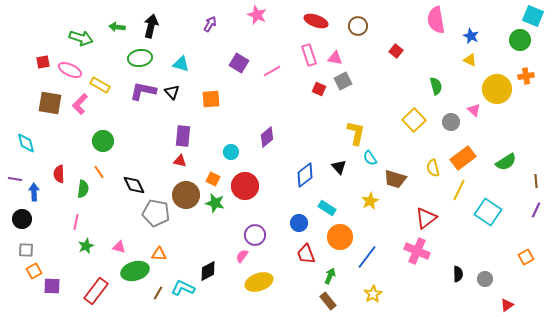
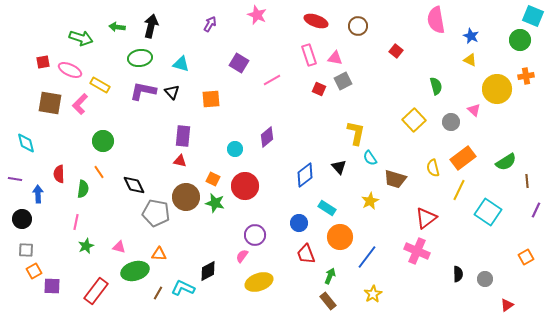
pink line at (272, 71): moved 9 px down
cyan circle at (231, 152): moved 4 px right, 3 px up
brown line at (536, 181): moved 9 px left
blue arrow at (34, 192): moved 4 px right, 2 px down
brown circle at (186, 195): moved 2 px down
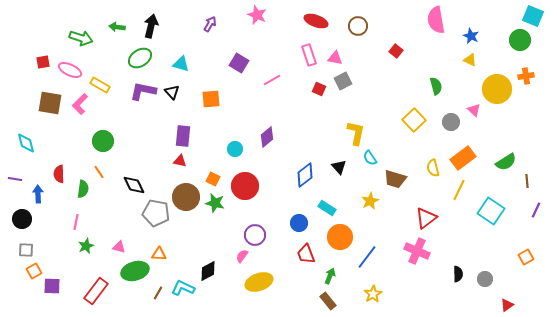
green ellipse at (140, 58): rotated 25 degrees counterclockwise
cyan square at (488, 212): moved 3 px right, 1 px up
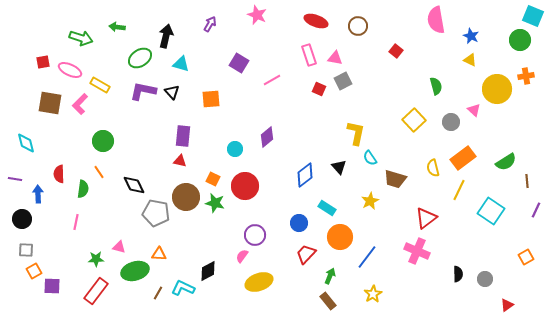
black arrow at (151, 26): moved 15 px right, 10 px down
green star at (86, 246): moved 10 px right, 13 px down; rotated 21 degrees clockwise
red trapezoid at (306, 254): rotated 65 degrees clockwise
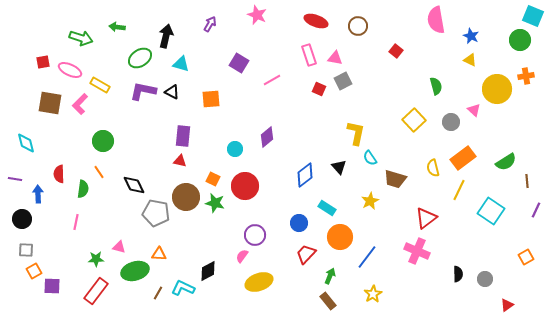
black triangle at (172, 92): rotated 21 degrees counterclockwise
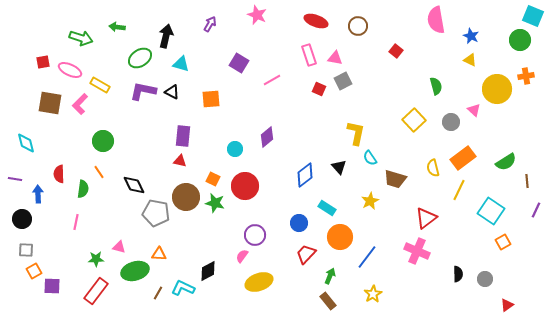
orange square at (526, 257): moved 23 px left, 15 px up
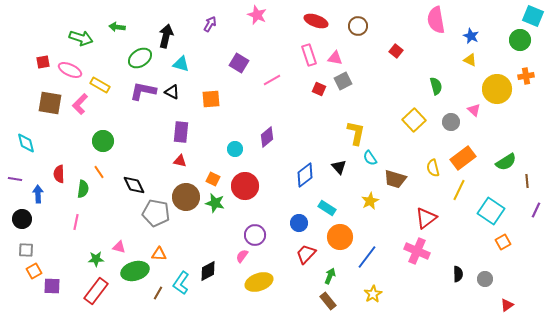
purple rectangle at (183, 136): moved 2 px left, 4 px up
cyan L-shape at (183, 288): moved 2 px left, 5 px up; rotated 80 degrees counterclockwise
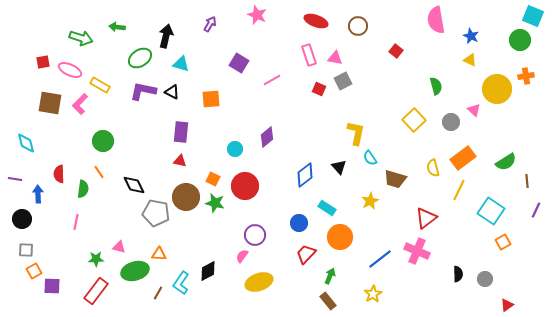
blue line at (367, 257): moved 13 px right, 2 px down; rotated 15 degrees clockwise
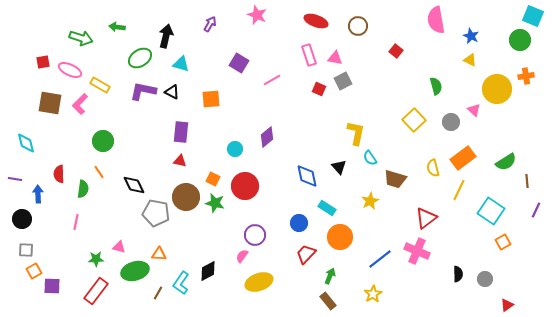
blue diamond at (305, 175): moved 2 px right, 1 px down; rotated 65 degrees counterclockwise
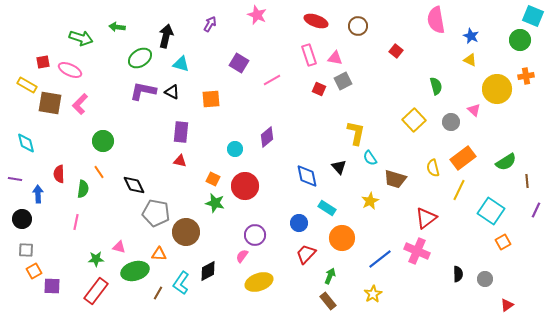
yellow rectangle at (100, 85): moved 73 px left
brown circle at (186, 197): moved 35 px down
orange circle at (340, 237): moved 2 px right, 1 px down
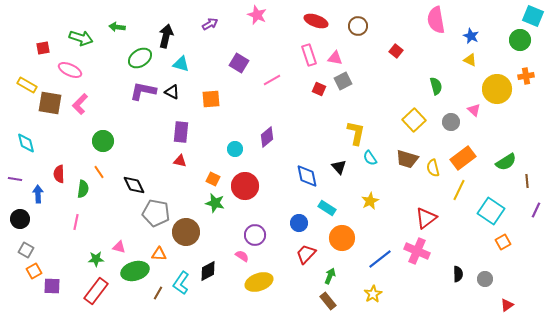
purple arrow at (210, 24): rotated 28 degrees clockwise
red square at (43, 62): moved 14 px up
brown trapezoid at (395, 179): moved 12 px right, 20 px up
black circle at (22, 219): moved 2 px left
gray square at (26, 250): rotated 28 degrees clockwise
pink semicircle at (242, 256): rotated 88 degrees clockwise
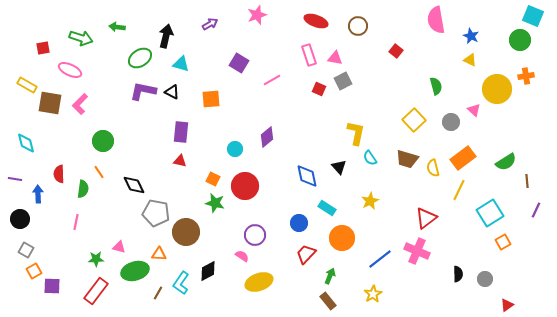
pink star at (257, 15): rotated 30 degrees clockwise
cyan square at (491, 211): moved 1 px left, 2 px down; rotated 24 degrees clockwise
